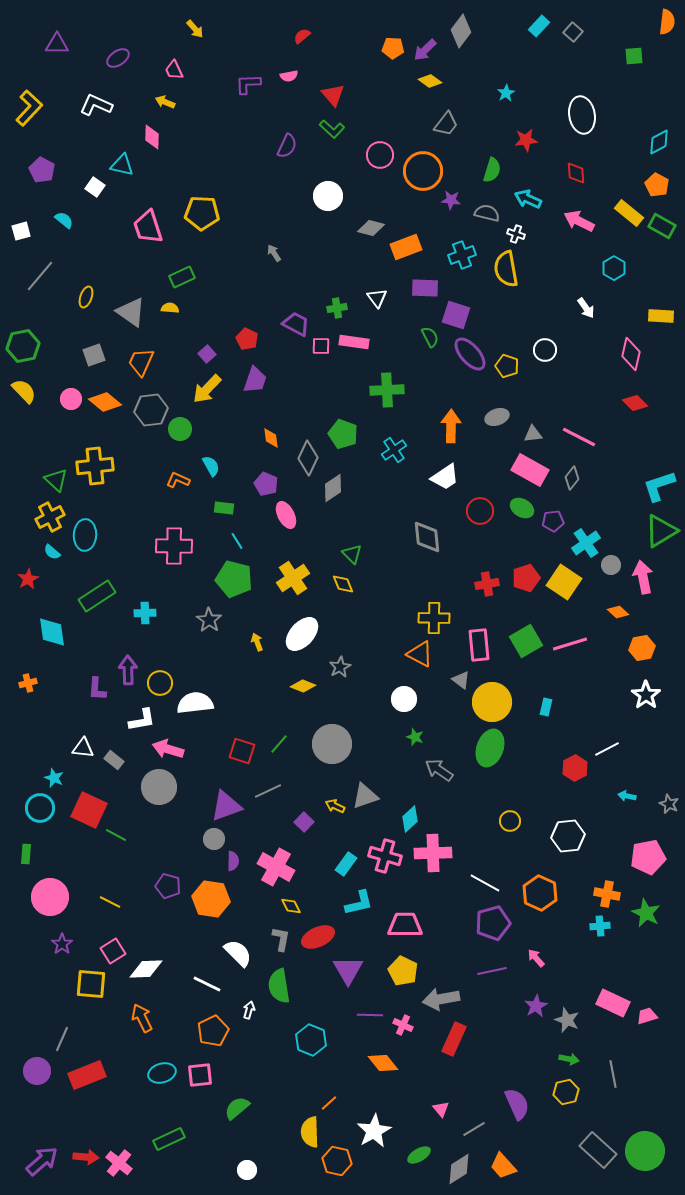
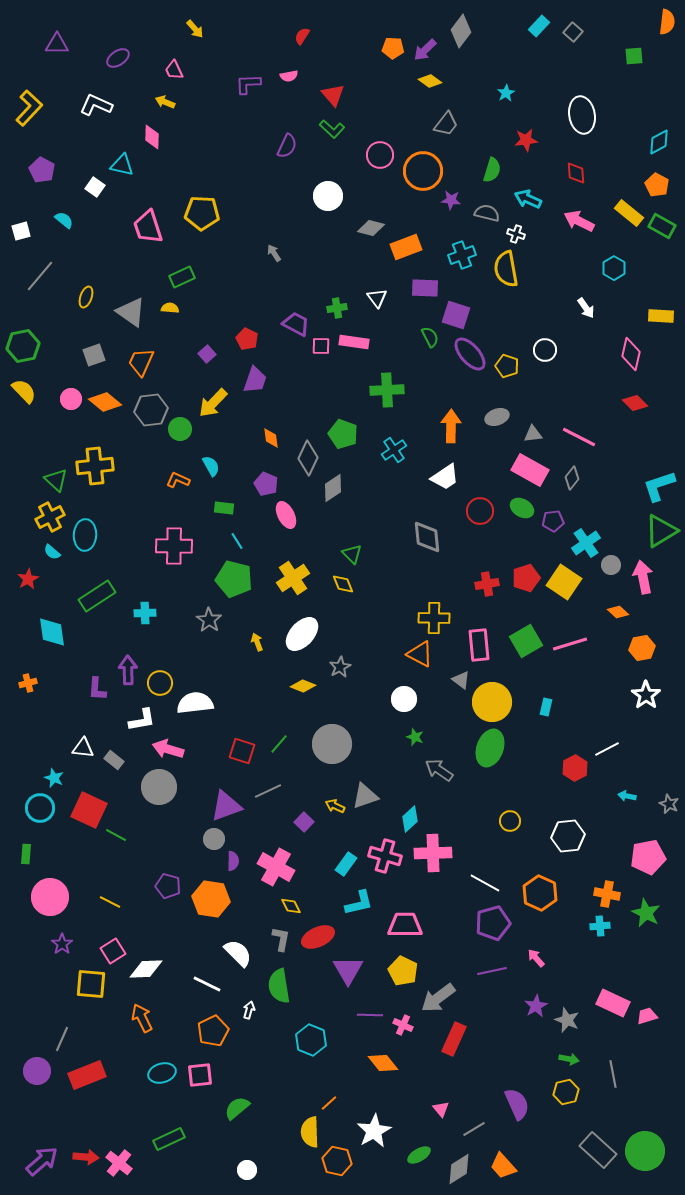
red semicircle at (302, 36): rotated 18 degrees counterclockwise
yellow arrow at (207, 389): moved 6 px right, 14 px down
gray arrow at (441, 999): moved 3 px left, 1 px up; rotated 27 degrees counterclockwise
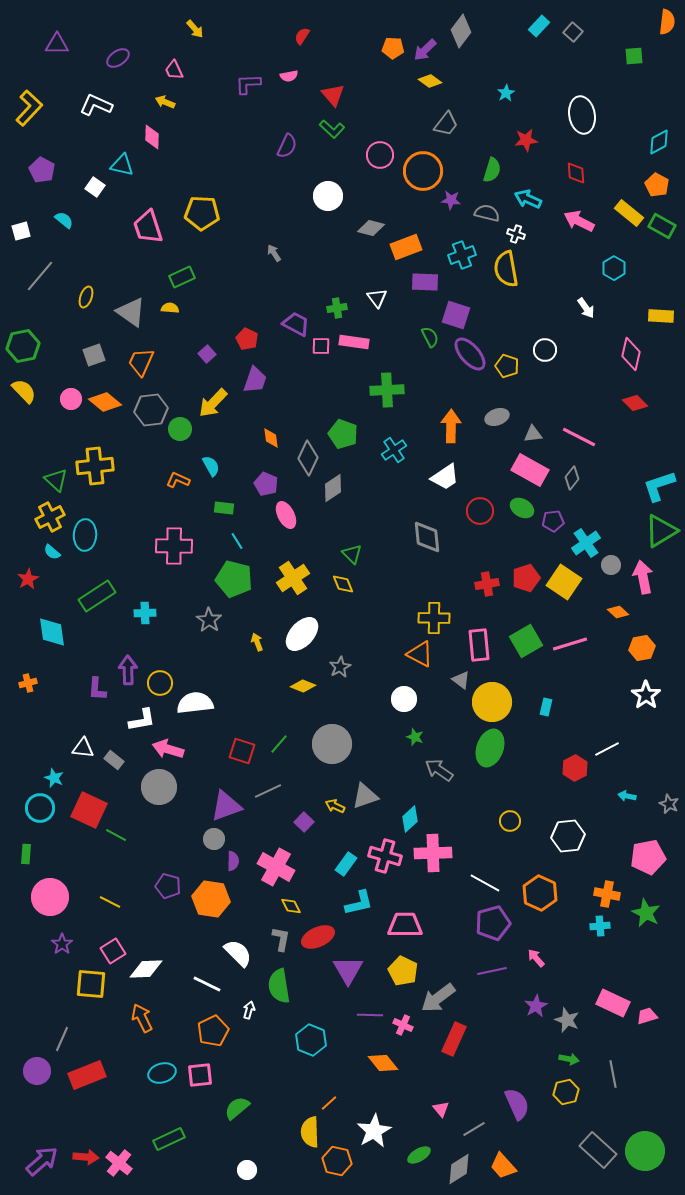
purple rectangle at (425, 288): moved 6 px up
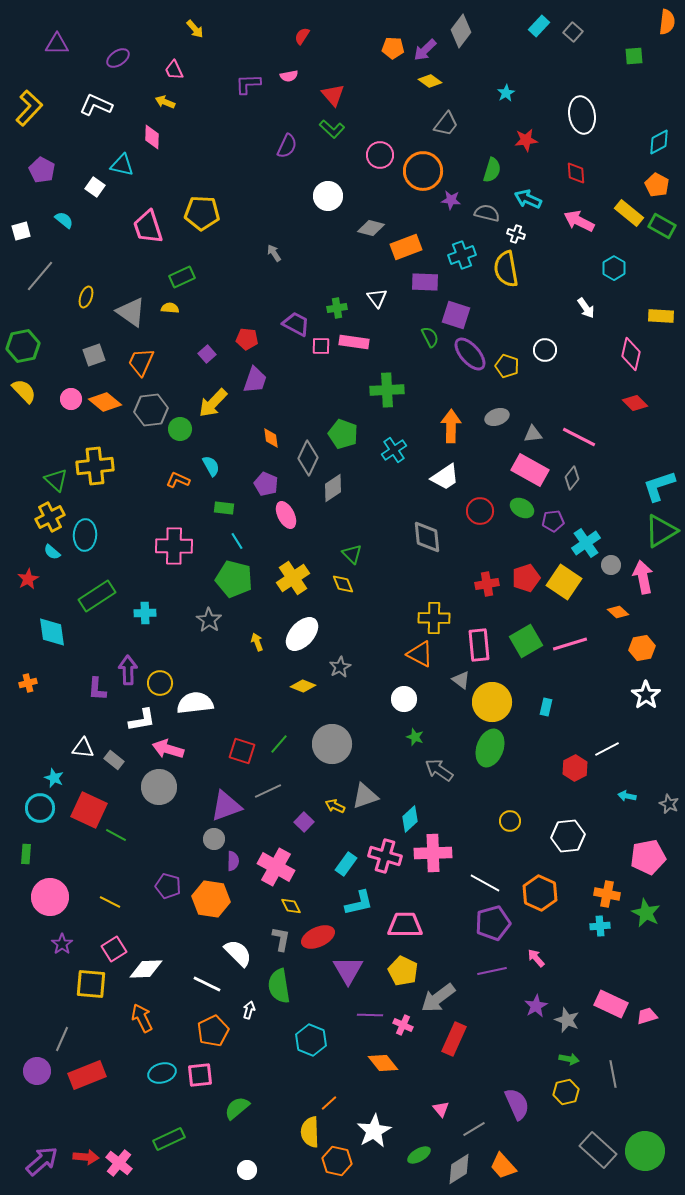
red pentagon at (247, 339): rotated 20 degrees counterclockwise
pink square at (113, 951): moved 1 px right, 2 px up
pink rectangle at (613, 1003): moved 2 px left, 1 px down
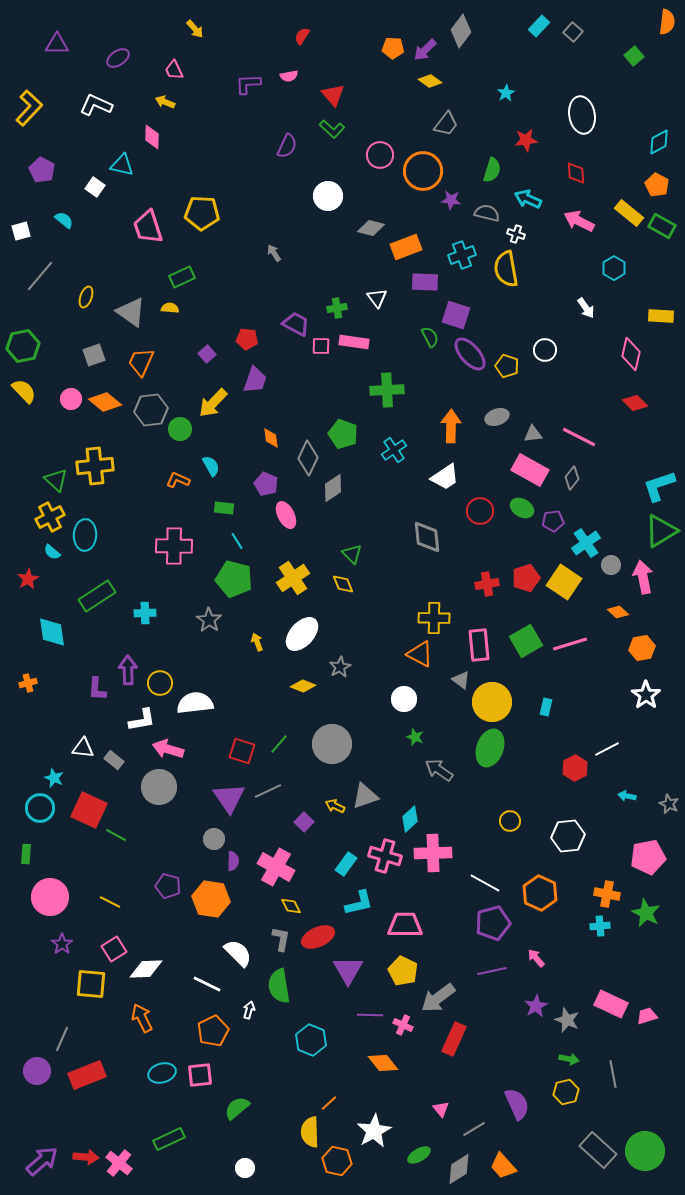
green square at (634, 56): rotated 36 degrees counterclockwise
purple triangle at (226, 806): moved 3 px right, 8 px up; rotated 44 degrees counterclockwise
white circle at (247, 1170): moved 2 px left, 2 px up
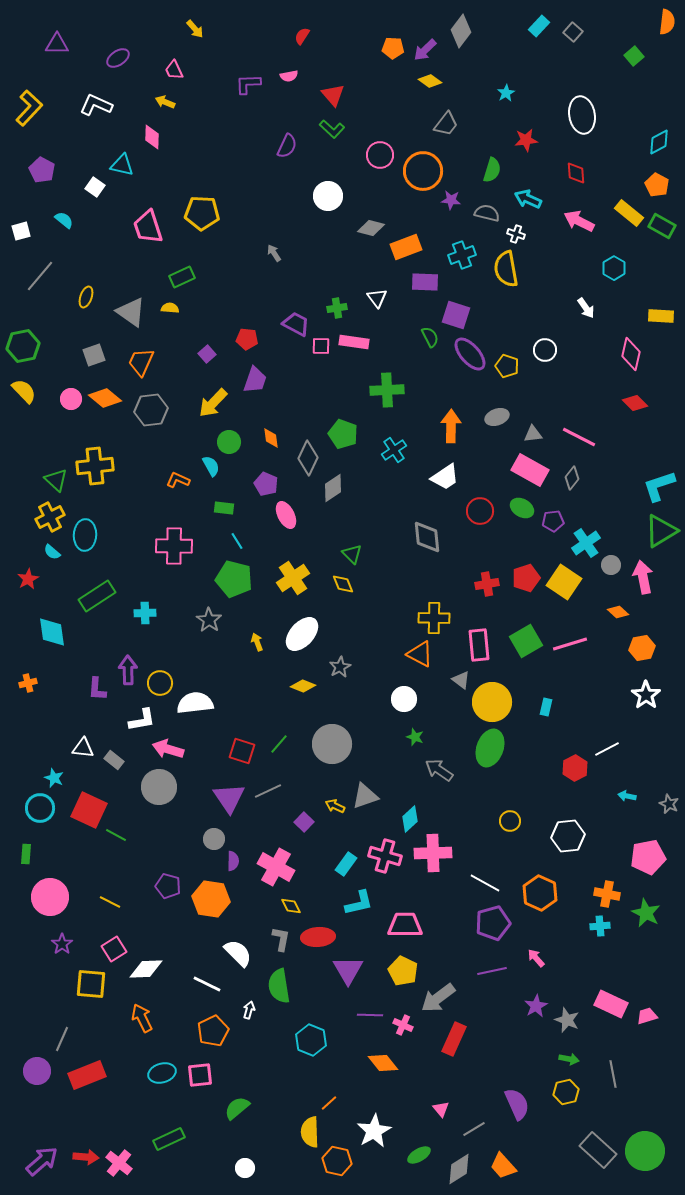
orange diamond at (105, 402): moved 4 px up
green circle at (180, 429): moved 49 px right, 13 px down
red ellipse at (318, 937): rotated 20 degrees clockwise
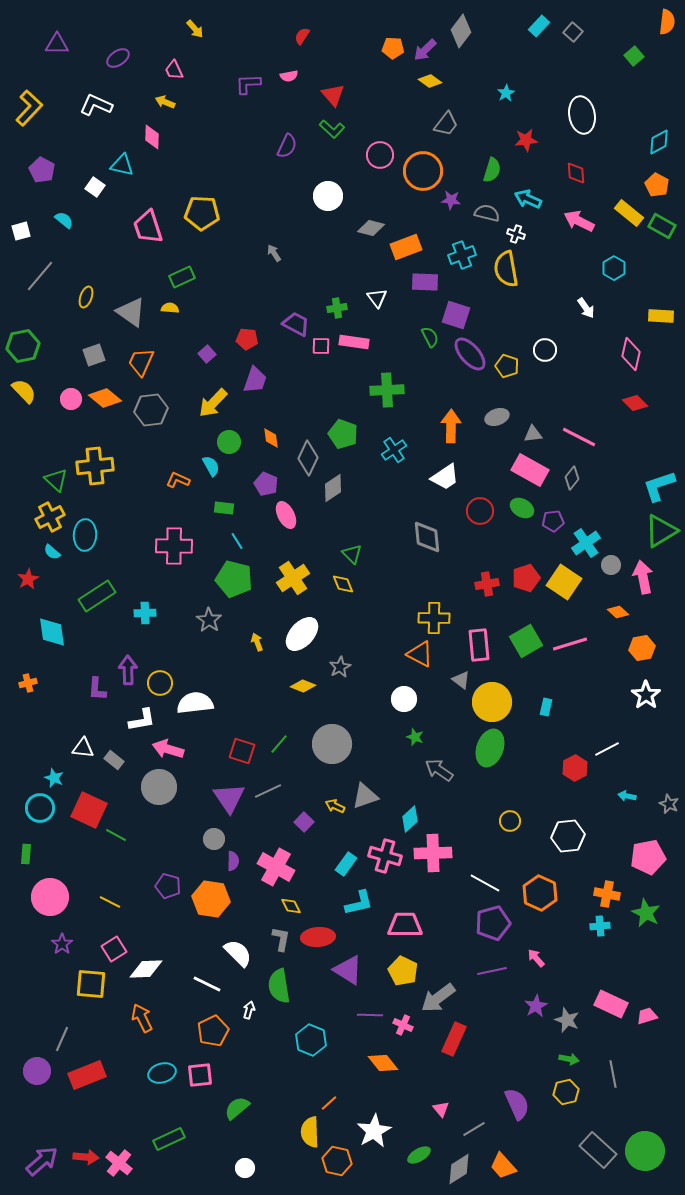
purple triangle at (348, 970): rotated 28 degrees counterclockwise
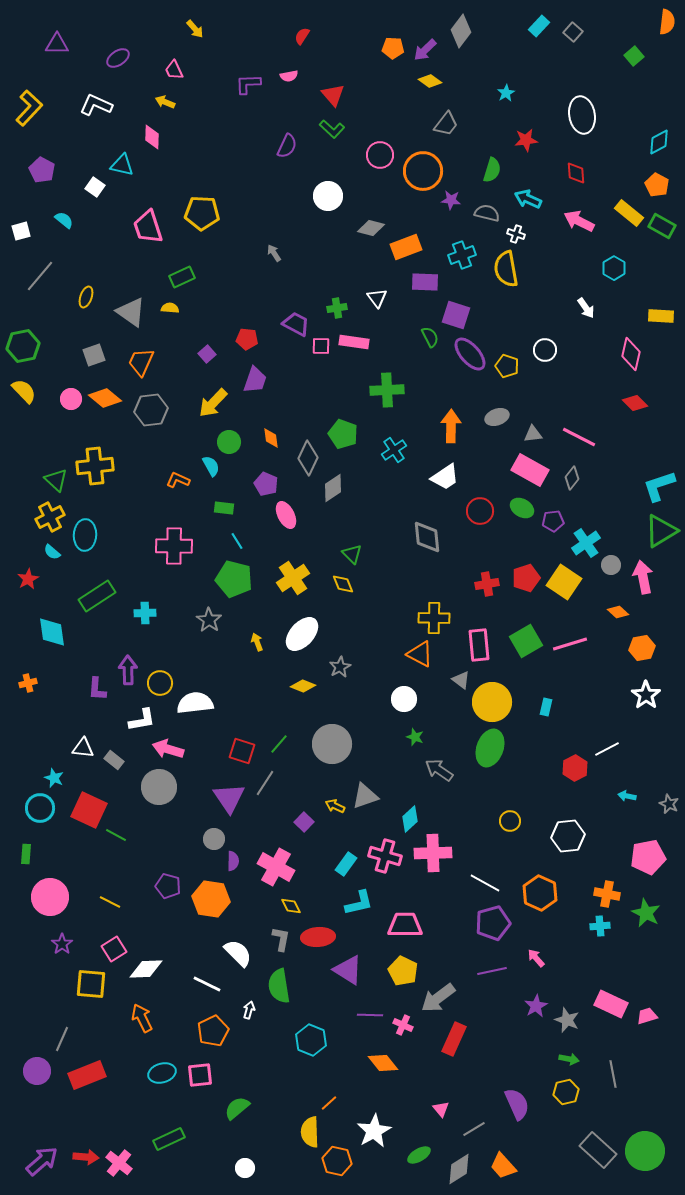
gray line at (268, 791): moved 3 px left, 8 px up; rotated 32 degrees counterclockwise
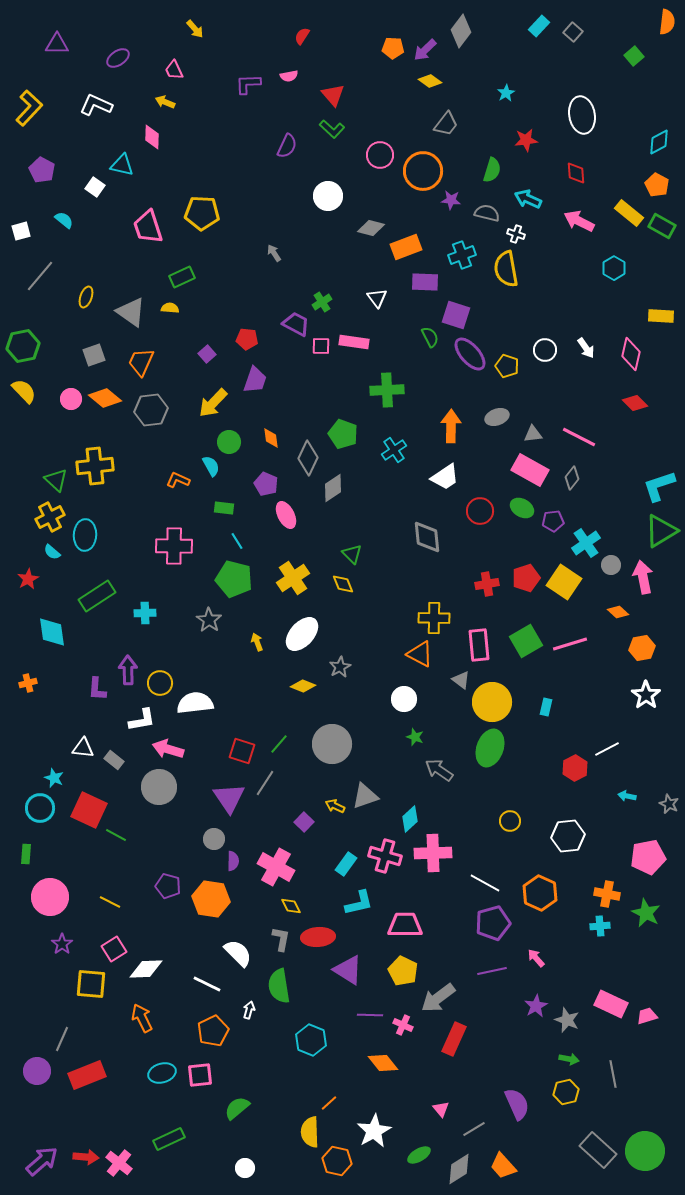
green cross at (337, 308): moved 15 px left, 6 px up; rotated 24 degrees counterclockwise
white arrow at (586, 308): moved 40 px down
